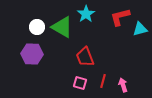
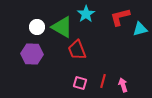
red trapezoid: moved 8 px left, 7 px up
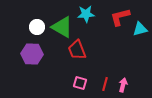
cyan star: rotated 30 degrees clockwise
red line: moved 2 px right, 3 px down
pink arrow: rotated 32 degrees clockwise
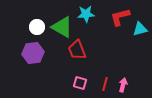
purple hexagon: moved 1 px right, 1 px up; rotated 10 degrees counterclockwise
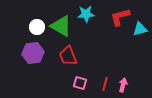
green triangle: moved 1 px left, 1 px up
red trapezoid: moved 9 px left, 6 px down
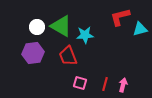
cyan star: moved 1 px left, 21 px down
